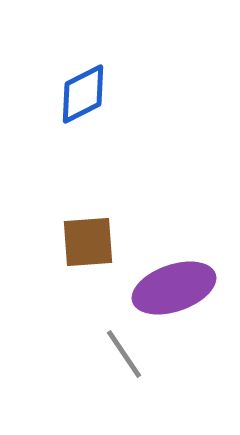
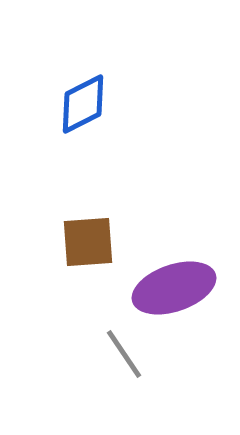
blue diamond: moved 10 px down
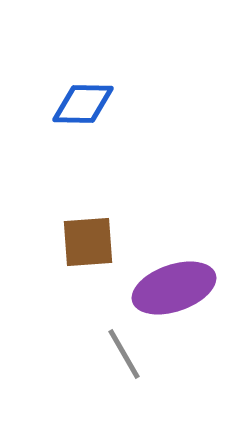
blue diamond: rotated 28 degrees clockwise
gray line: rotated 4 degrees clockwise
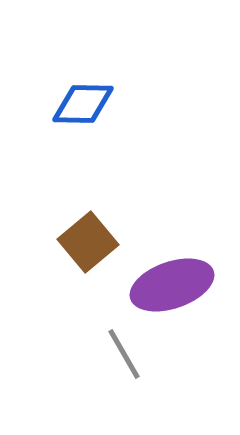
brown square: rotated 36 degrees counterclockwise
purple ellipse: moved 2 px left, 3 px up
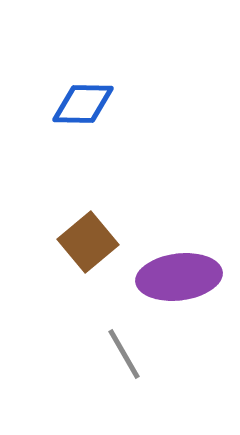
purple ellipse: moved 7 px right, 8 px up; rotated 12 degrees clockwise
